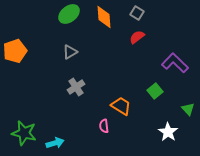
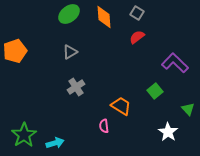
green star: moved 2 px down; rotated 25 degrees clockwise
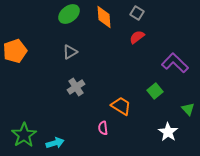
pink semicircle: moved 1 px left, 2 px down
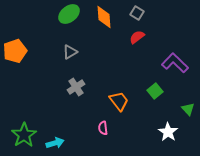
orange trapezoid: moved 2 px left, 5 px up; rotated 20 degrees clockwise
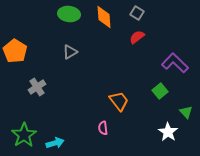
green ellipse: rotated 45 degrees clockwise
orange pentagon: rotated 20 degrees counterclockwise
gray cross: moved 39 px left
green square: moved 5 px right
green triangle: moved 2 px left, 3 px down
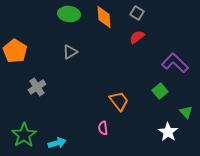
cyan arrow: moved 2 px right
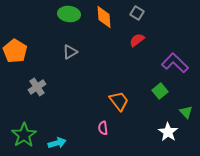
red semicircle: moved 3 px down
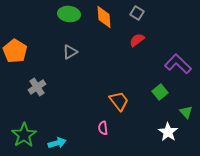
purple L-shape: moved 3 px right, 1 px down
green square: moved 1 px down
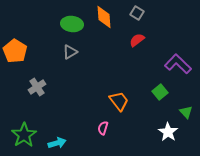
green ellipse: moved 3 px right, 10 px down
pink semicircle: rotated 24 degrees clockwise
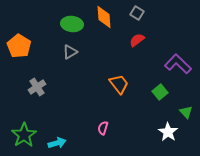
orange pentagon: moved 4 px right, 5 px up
orange trapezoid: moved 17 px up
